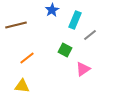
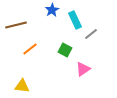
cyan rectangle: rotated 48 degrees counterclockwise
gray line: moved 1 px right, 1 px up
orange line: moved 3 px right, 9 px up
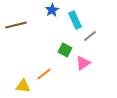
gray line: moved 1 px left, 2 px down
orange line: moved 14 px right, 25 px down
pink triangle: moved 6 px up
yellow triangle: moved 1 px right
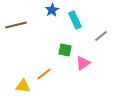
gray line: moved 11 px right
green square: rotated 16 degrees counterclockwise
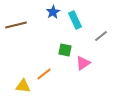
blue star: moved 1 px right, 2 px down
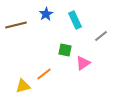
blue star: moved 7 px left, 2 px down
yellow triangle: rotated 21 degrees counterclockwise
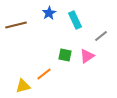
blue star: moved 3 px right, 1 px up
green square: moved 5 px down
pink triangle: moved 4 px right, 7 px up
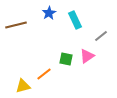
green square: moved 1 px right, 4 px down
